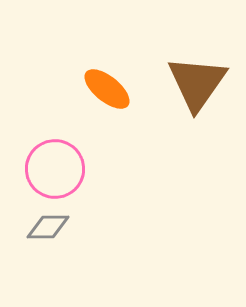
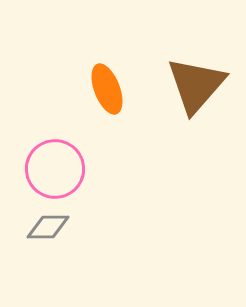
brown triangle: moved 1 px left, 2 px down; rotated 6 degrees clockwise
orange ellipse: rotated 30 degrees clockwise
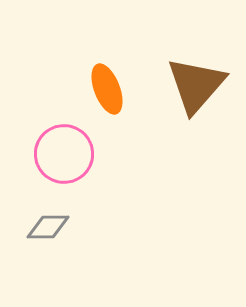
pink circle: moved 9 px right, 15 px up
